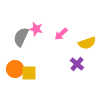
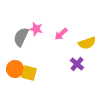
yellow square: rotated 14 degrees clockwise
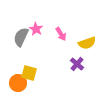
pink star: rotated 16 degrees clockwise
pink arrow: rotated 80 degrees counterclockwise
orange circle: moved 3 px right, 14 px down
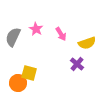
gray semicircle: moved 8 px left
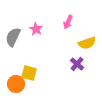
pink arrow: moved 7 px right, 12 px up; rotated 56 degrees clockwise
orange circle: moved 2 px left, 1 px down
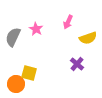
yellow semicircle: moved 1 px right, 5 px up
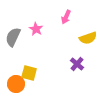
pink arrow: moved 2 px left, 5 px up
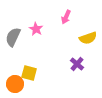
orange circle: moved 1 px left
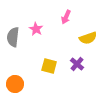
gray semicircle: rotated 18 degrees counterclockwise
yellow square: moved 20 px right, 7 px up
